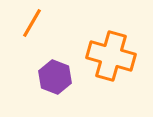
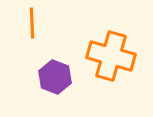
orange line: rotated 32 degrees counterclockwise
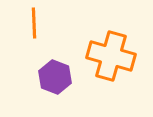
orange line: moved 2 px right
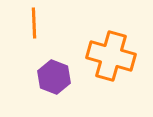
purple hexagon: moved 1 px left
